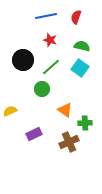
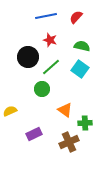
red semicircle: rotated 24 degrees clockwise
black circle: moved 5 px right, 3 px up
cyan square: moved 1 px down
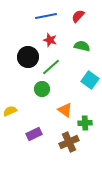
red semicircle: moved 2 px right, 1 px up
cyan square: moved 10 px right, 11 px down
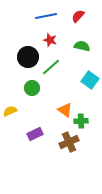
green circle: moved 10 px left, 1 px up
green cross: moved 4 px left, 2 px up
purple rectangle: moved 1 px right
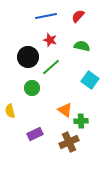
yellow semicircle: rotated 80 degrees counterclockwise
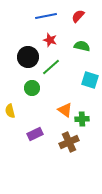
cyan square: rotated 18 degrees counterclockwise
green cross: moved 1 px right, 2 px up
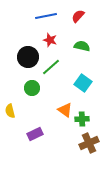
cyan square: moved 7 px left, 3 px down; rotated 18 degrees clockwise
brown cross: moved 20 px right, 1 px down
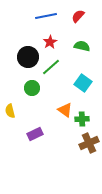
red star: moved 2 px down; rotated 24 degrees clockwise
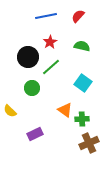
yellow semicircle: rotated 32 degrees counterclockwise
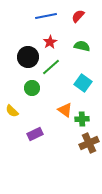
yellow semicircle: moved 2 px right
